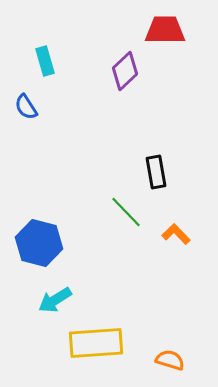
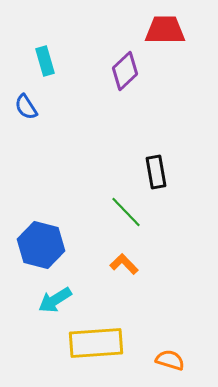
orange L-shape: moved 52 px left, 30 px down
blue hexagon: moved 2 px right, 2 px down
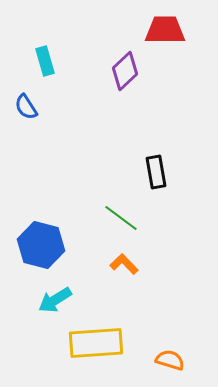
green line: moved 5 px left, 6 px down; rotated 9 degrees counterclockwise
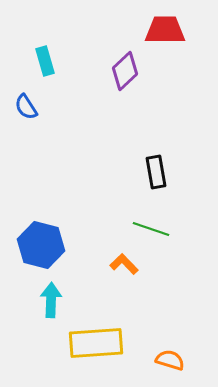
green line: moved 30 px right, 11 px down; rotated 18 degrees counterclockwise
cyan arrow: moved 4 px left; rotated 124 degrees clockwise
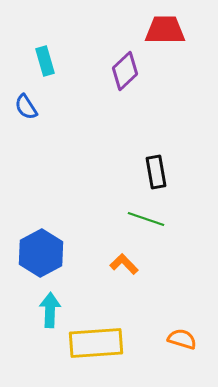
green line: moved 5 px left, 10 px up
blue hexagon: moved 8 px down; rotated 18 degrees clockwise
cyan arrow: moved 1 px left, 10 px down
orange semicircle: moved 12 px right, 21 px up
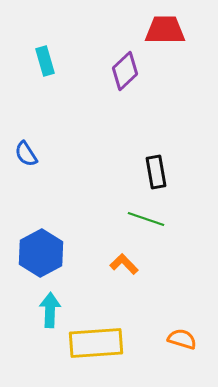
blue semicircle: moved 47 px down
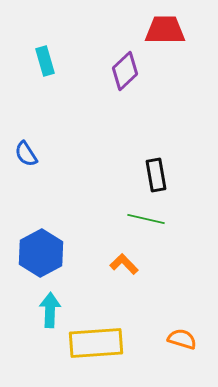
black rectangle: moved 3 px down
green line: rotated 6 degrees counterclockwise
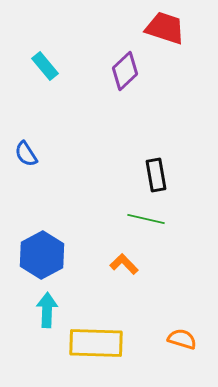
red trapezoid: moved 2 px up; rotated 18 degrees clockwise
cyan rectangle: moved 5 px down; rotated 24 degrees counterclockwise
blue hexagon: moved 1 px right, 2 px down
cyan arrow: moved 3 px left
yellow rectangle: rotated 6 degrees clockwise
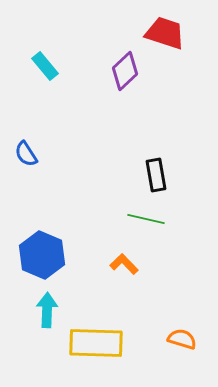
red trapezoid: moved 5 px down
blue hexagon: rotated 9 degrees counterclockwise
